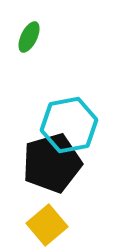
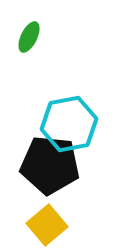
cyan hexagon: moved 1 px up
black pentagon: moved 2 px left, 2 px down; rotated 22 degrees clockwise
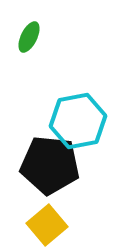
cyan hexagon: moved 9 px right, 3 px up
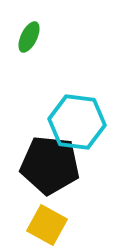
cyan hexagon: moved 1 px left, 1 px down; rotated 18 degrees clockwise
yellow square: rotated 21 degrees counterclockwise
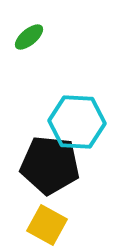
green ellipse: rotated 24 degrees clockwise
cyan hexagon: rotated 4 degrees counterclockwise
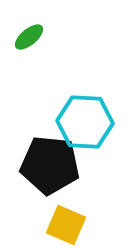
cyan hexagon: moved 8 px right
yellow square: moved 19 px right; rotated 6 degrees counterclockwise
